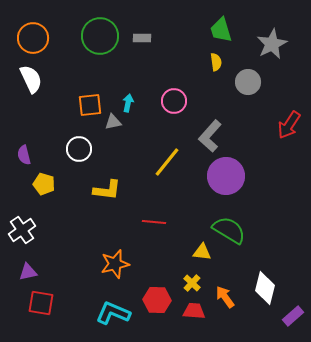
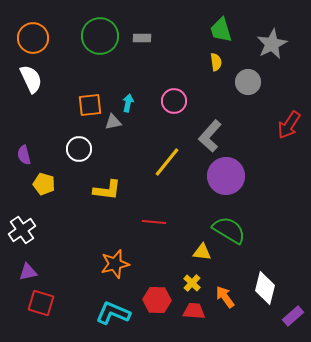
red square: rotated 8 degrees clockwise
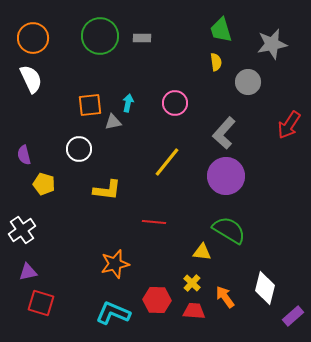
gray star: rotated 16 degrees clockwise
pink circle: moved 1 px right, 2 px down
gray L-shape: moved 14 px right, 3 px up
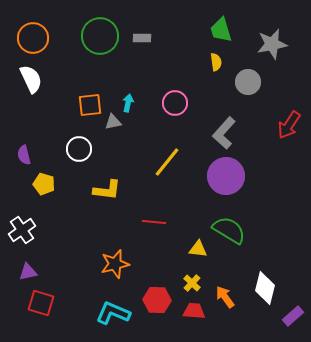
yellow triangle: moved 4 px left, 3 px up
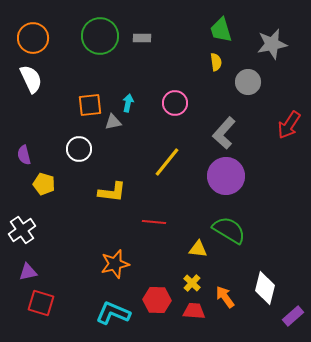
yellow L-shape: moved 5 px right, 2 px down
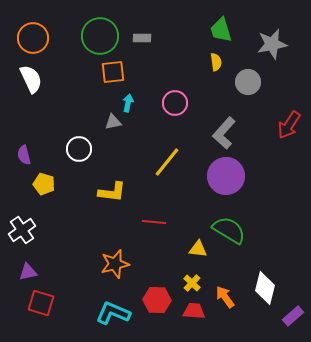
orange square: moved 23 px right, 33 px up
